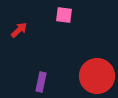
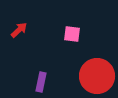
pink square: moved 8 px right, 19 px down
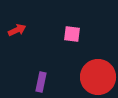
red arrow: moved 2 px left; rotated 18 degrees clockwise
red circle: moved 1 px right, 1 px down
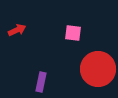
pink square: moved 1 px right, 1 px up
red circle: moved 8 px up
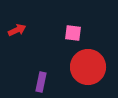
red circle: moved 10 px left, 2 px up
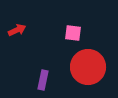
purple rectangle: moved 2 px right, 2 px up
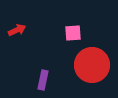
pink square: rotated 12 degrees counterclockwise
red circle: moved 4 px right, 2 px up
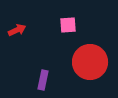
pink square: moved 5 px left, 8 px up
red circle: moved 2 px left, 3 px up
